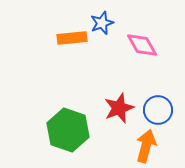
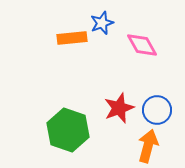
blue circle: moved 1 px left
orange arrow: moved 2 px right
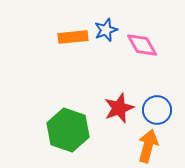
blue star: moved 4 px right, 7 px down
orange rectangle: moved 1 px right, 1 px up
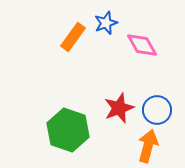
blue star: moved 7 px up
orange rectangle: rotated 48 degrees counterclockwise
